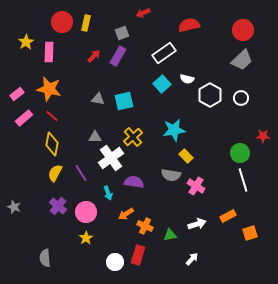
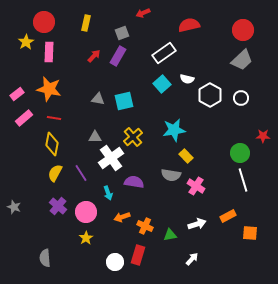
red circle at (62, 22): moved 18 px left
red line at (52, 116): moved 2 px right, 2 px down; rotated 32 degrees counterclockwise
orange arrow at (126, 214): moved 4 px left, 3 px down; rotated 14 degrees clockwise
orange square at (250, 233): rotated 21 degrees clockwise
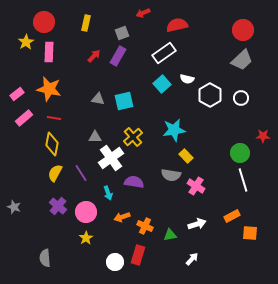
red semicircle at (189, 25): moved 12 px left
orange rectangle at (228, 216): moved 4 px right
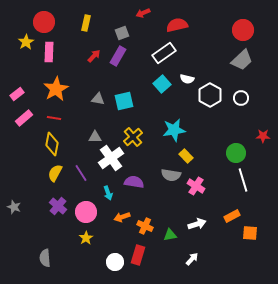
orange star at (49, 89): moved 7 px right; rotated 30 degrees clockwise
green circle at (240, 153): moved 4 px left
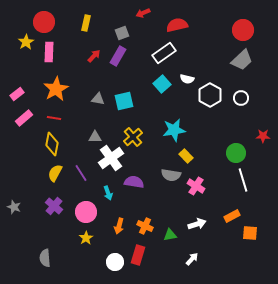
purple cross at (58, 206): moved 4 px left
orange arrow at (122, 217): moved 3 px left, 9 px down; rotated 56 degrees counterclockwise
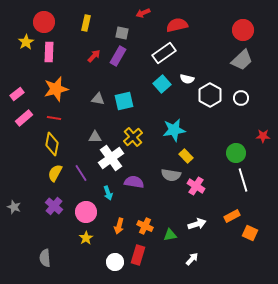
gray square at (122, 33): rotated 32 degrees clockwise
orange star at (56, 89): rotated 15 degrees clockwise
orange square at (250, 233): rotated 21 degrees clockwise
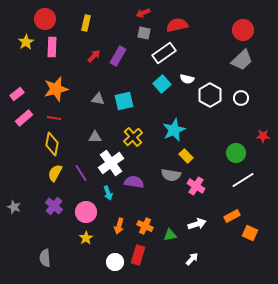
red circle at (44, 22): moved 1 px right, 3 px up
gray square at (122, 33): moved 22 px right
pink rectangle at (49, 52): moved 3 px right, 5 px up
cyan star at (174, 130): rotated 15 degrees counterclockwise
white cross at (111, 158): moved 5 px down
white line at (243, 180): rotated 75 degrees clockwise
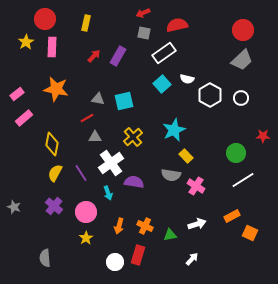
orange star at (56, 89): rotated 25 degrees clockwise
red line at (54, 118): moved 33 px right; rotated 40 degrees counterclockwise
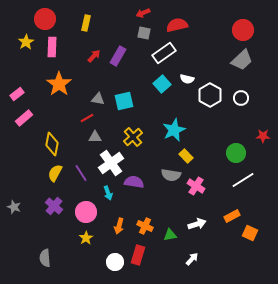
orange star at (56, 89): moved 3 px right, 5 px up; rotated 25 degrees clockwise
